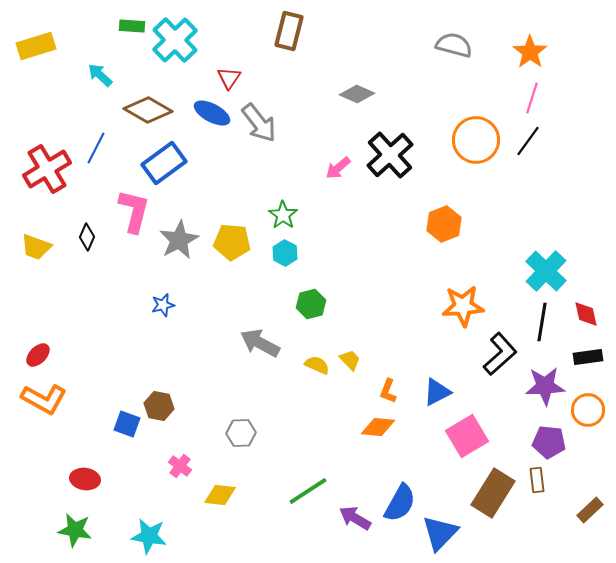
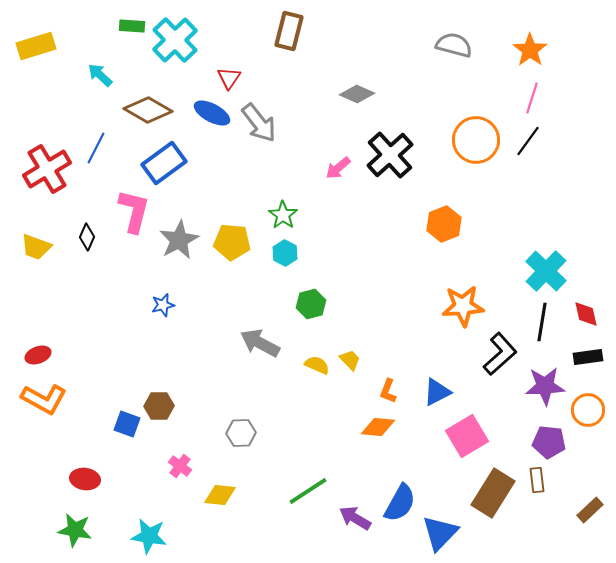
orange star at (530, 52): moved 2 px up
red ellipse at (38, 355): rotated 25 degrees clockwise
brown hexagon at (159, 406): rotated 12 degrees counterclockwise
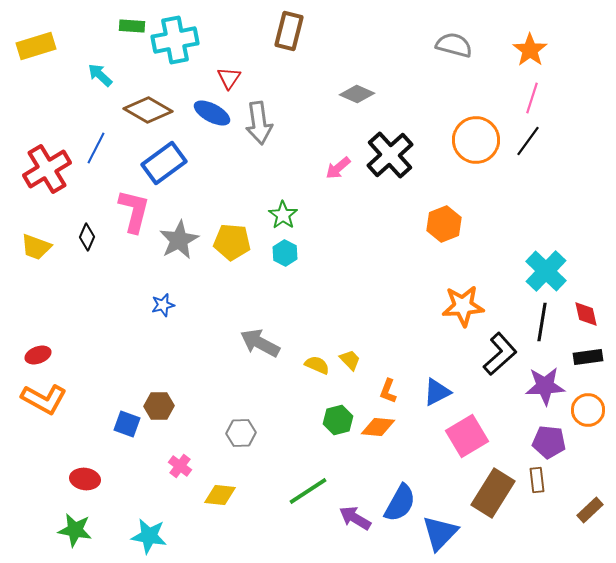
cyan cross at (175, 40): rotated 33 degrees clockwise
gray arrow at (259, 123): rotated 30 degrees clockwise
green hexagon at (311, 304): moved 27 px right, 116 px down
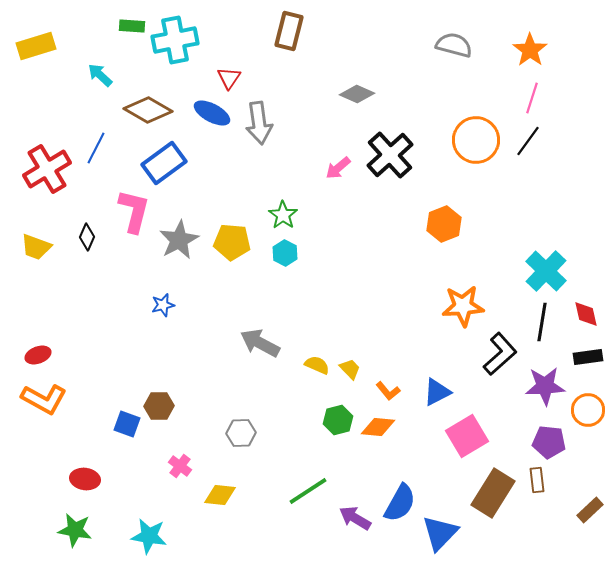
yellow trapezoid at (350, 360): moved 9 px down
orange L-shape at (388, 391): rotated 60 degrees counterclockwise
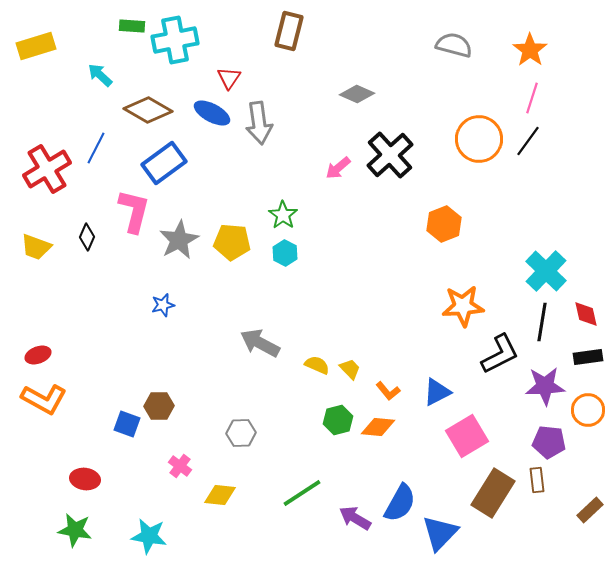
orange circle at (476, 140): moved 3 px right, 1 px up
black L-shape at (500, 354): rotated 15 degrees clockwise
green line at (308, 491): moved 6 px left, 2 px down
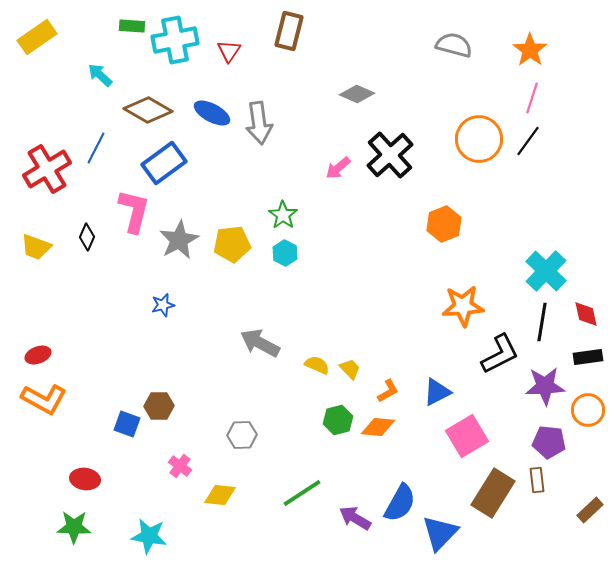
yellow rectangle at (36, 46): moved 1 px right, 9 px up; rotated 18 degrees counterclockwise
red triangle at (229, 78): moved 27 px up
yellow pentagon at (232, 242): moved 2 px down; rotated 12 degrees counterclockwise
orange L-shape at (388, 391): rotated 80 degrees counterclockwise
gray hexagon at (241, 433): moved 1 px right, 2 px down
green star at (75, 530): moved 1 px left, 3 px up; rotated 8 degrees counterclockwise
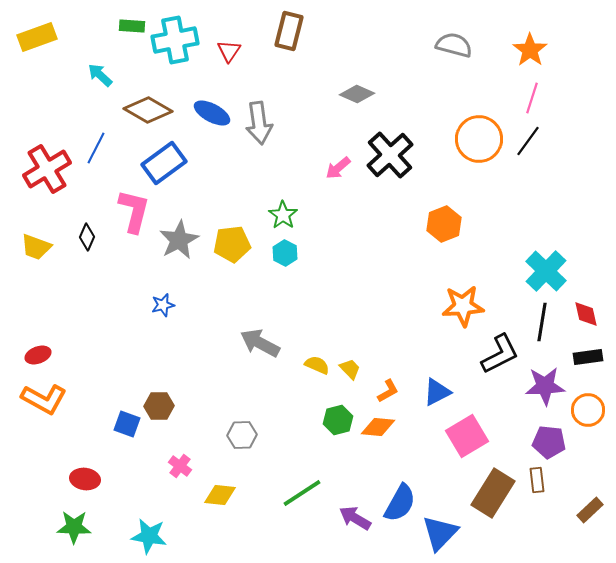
yellow rectangle at (37, 37): rotated 15 degrees clockwise
